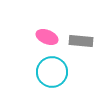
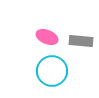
cyan circle: moved 1 px up
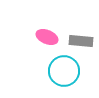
cyan circle: moved 12 px right
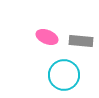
cyan circle: moved 4 px down
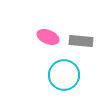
pink ellipse: moved 1 px right
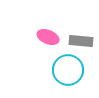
cyan circle: moved 4 px right, 5 px up
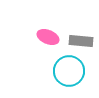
cyan circle: moved 1 px right, 1 px down
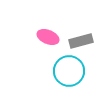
gray rectangle: rotated 20 degrees counterclockwise
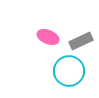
gray rectangle: rotated 10 degrees counterclockwise
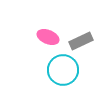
cyan circle: moved 6 px left, 1 px up
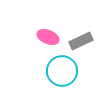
cyan circle: moved 1 px left, 1 px down
